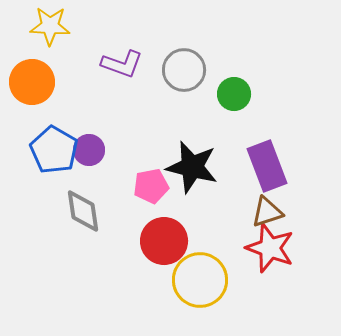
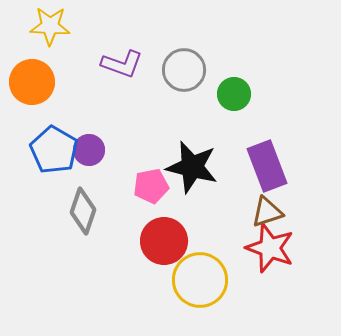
gray diamond: rotated 27 degrees clockwise
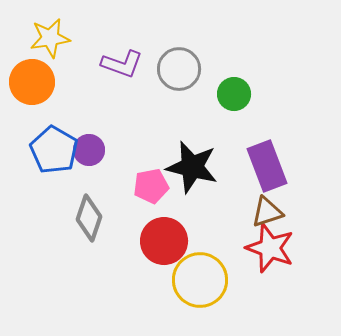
yellow star: moved 12 px down; rotated 12 degrees counterclockwise
gray circle: moved 5 px left, 1 px up
gray diamond: moved 6 px right, 7 px down
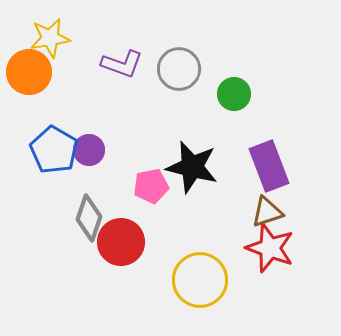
orange circle: moved 3 px left, 10 px up
purple rectangle: moved 2 px right
red circle: moved 43 px left, 1 px down
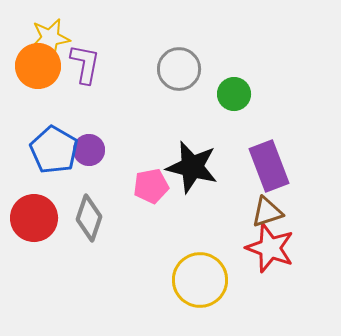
purple L-shape: moved 37 px left; rotated 99 degrees counterclockwise
orange circle: moved 9 px right, 6 px up
red circle: moved 87 px left, 24 px up
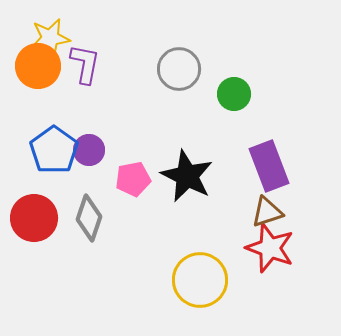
blue pentagon: rotated 6 degrees clockwise
black star: moved 5 px left, 9 px down; rotated 12 degrees clockwise
pink pentagon: moved 18 px left, 7 px up
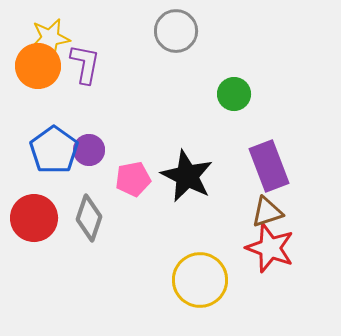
gray circle: moved 3 px left, 38 px up
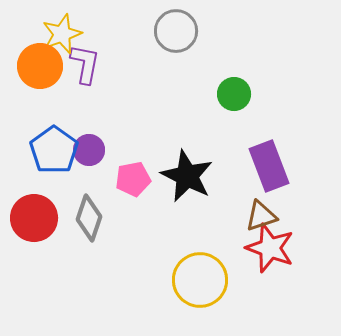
yellow star: moved 12 px right, 4 px up; rotated 12 degrees counterclockwise
orange circle: moved 2 px right
brown triangle: moved 6 px left, 4 px down
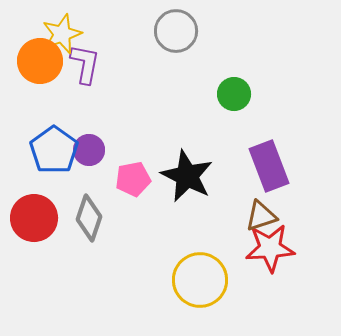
orange circle: moved 5 px up
red star: rotated 24 degrees counterclockwise
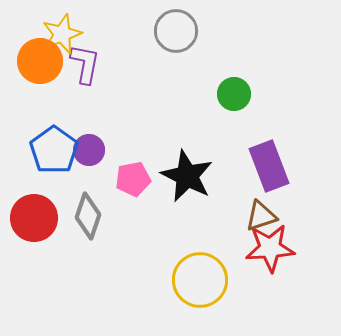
gray diamond: moved 1 px left, 2 px up
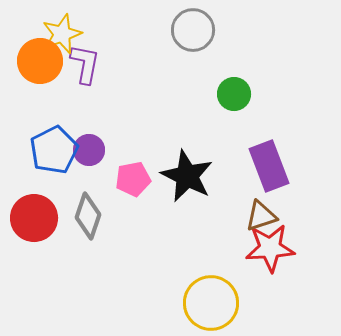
gray circle: moved 17 px right, 1 px up
blue pentagon: rotated 9 degrees clockwise
yellow circle: moved 11 px right, 23 px down
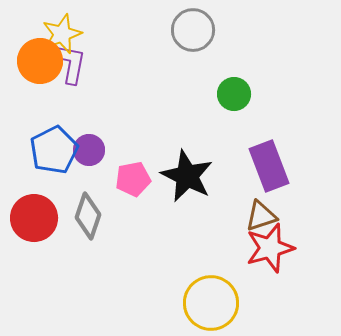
purple L-shape: moved 14 px left
red star: rotated 12 degrees counterclockwise
